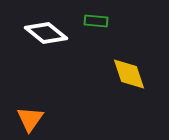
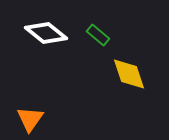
green rectangle: moved 2 px right, 14 px down; rotated 35 degrees clockwise
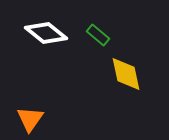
yellow diamond: moved 3 px left; rotated 6 degrees clockwise
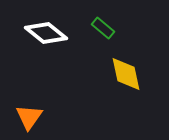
green rectangle: moved 5 px right, 7 px up
orange triangle: moved 1 px left, 2 px up
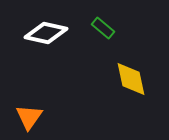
white diamond: rotated 27 degrees counterclockwise
yellow diamond: moved 5 px right, 5 px down
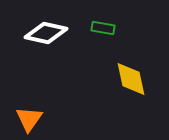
green rectangle: rotated 30 degrees counterclockwise
orange triangle: moved 2 px down
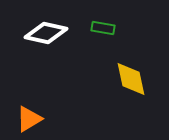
orange triangle: rotated 24 degrees clockwise
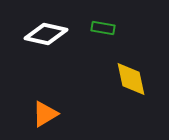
white diamond: moved 1 px down
orange triangle: moved 16 px right, 5 px up
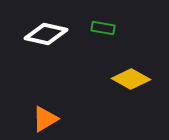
yellow diamond: rotated 48 degrees counterclockwise
orange triangle: moved 5 px down
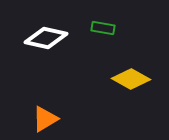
white diamond: moved 4 px down
